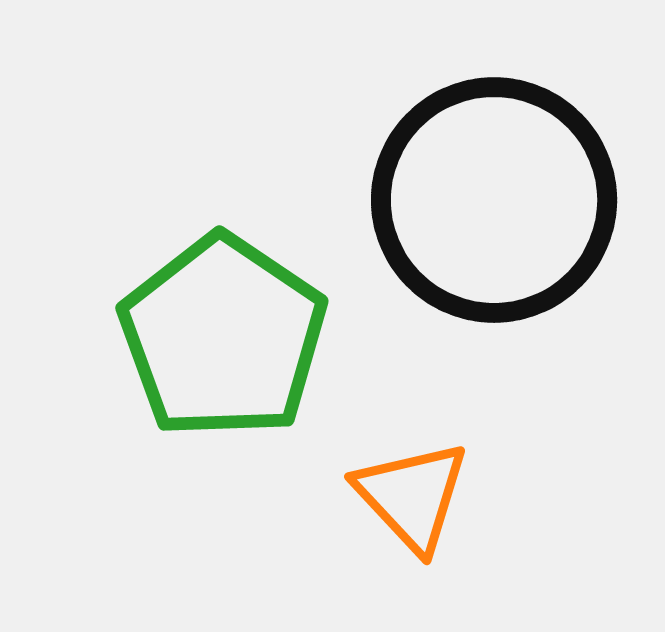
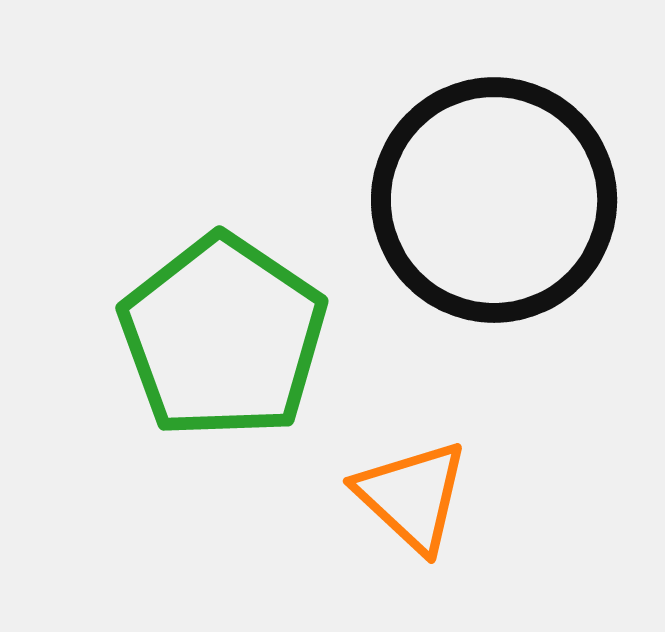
orange triangle: rotated 4 degrees counterclockwise
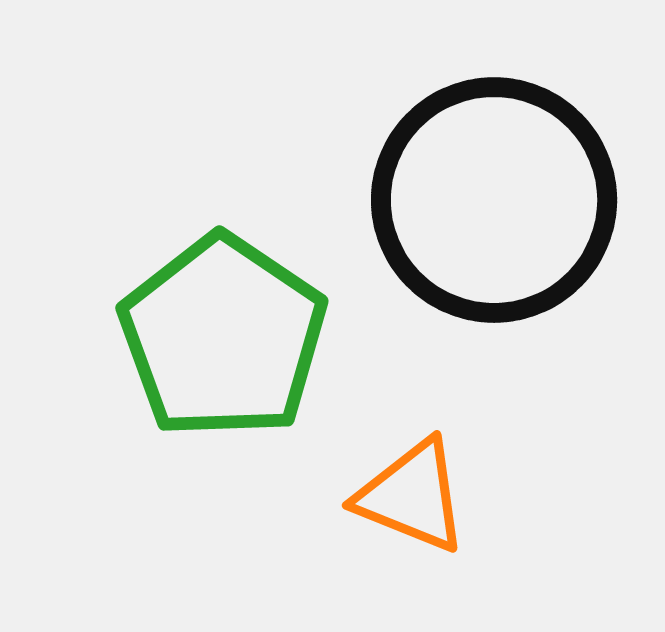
orange triangle: rotated 21 degrees counterclockwise
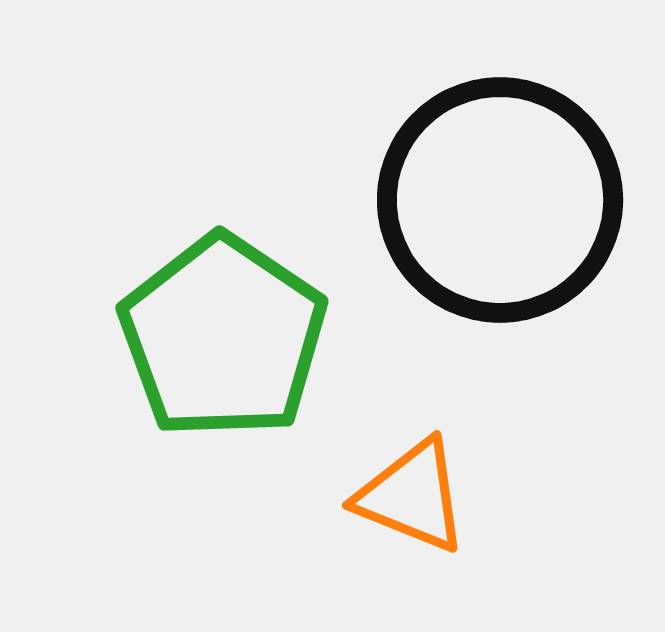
black circle: moved 6 px right
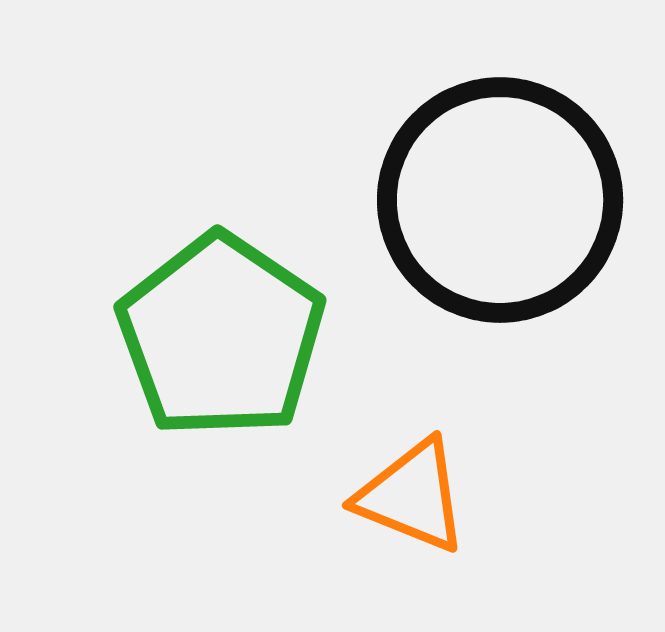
green pentagon: moved 2 px left, 1 px up
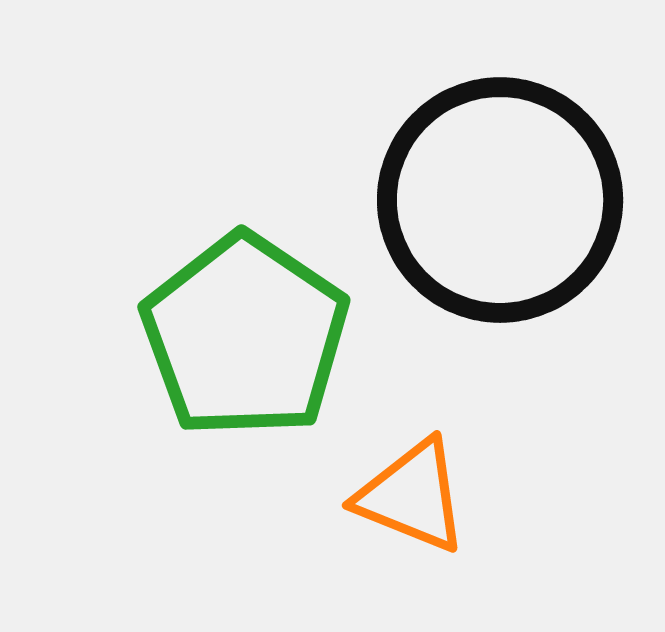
green pentagon: moved 24 px right
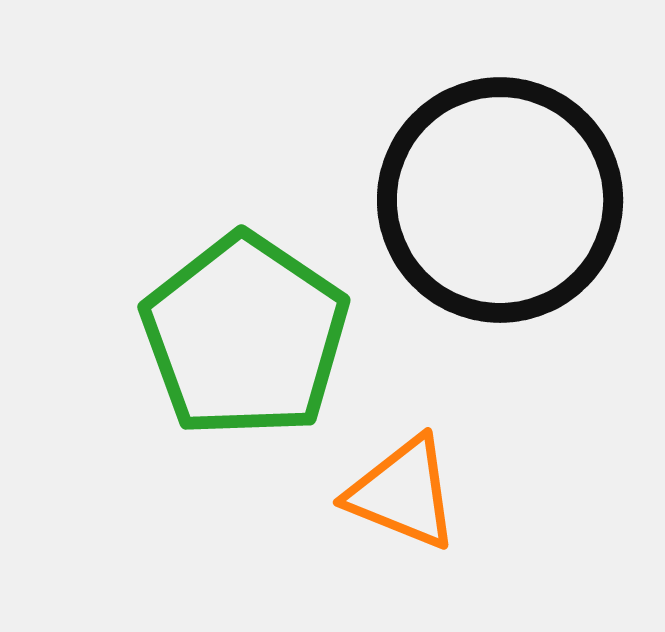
orange triangle: moved 9 px left, 3 px up
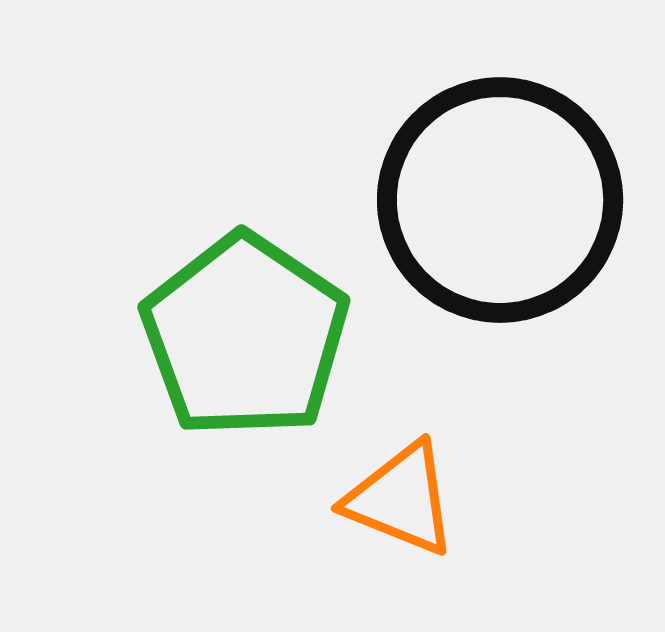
orange triangle: moved 2 px left, 6 px down
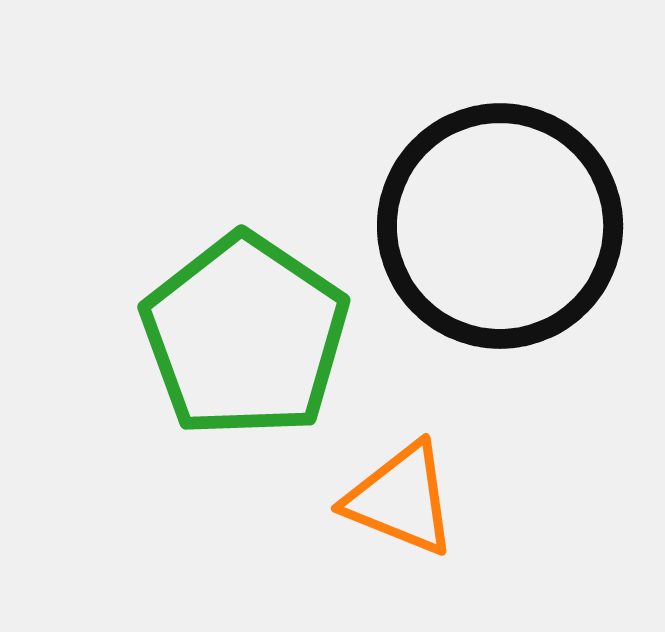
black circle: moved 26 px down
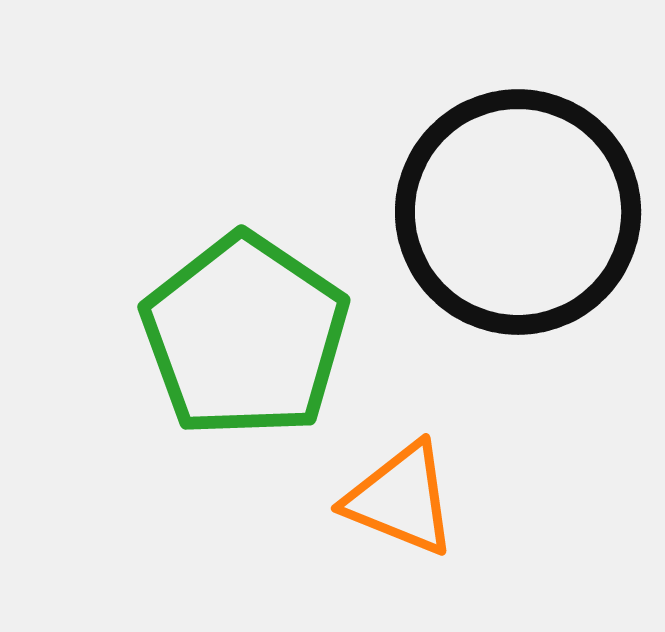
black circle: moved 18 px right, 14 px up
